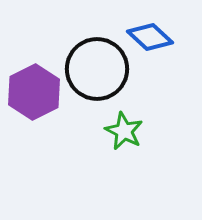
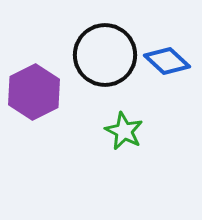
blue diamond: moved 17 px right, 24 px down
black circle: moved 8 px right, 14 px up
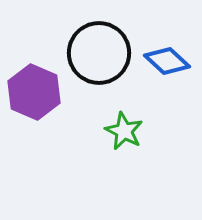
black circle: moved 6 px left, 2 px up
purple hexagon: rotated 10 degrees counterclockwise
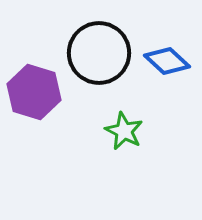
purple hexagon: rotated 6 degrees counterclockwise
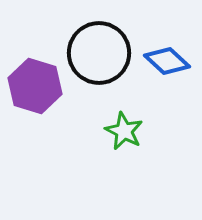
purple hexagon: moved 1 px right, 6 px up
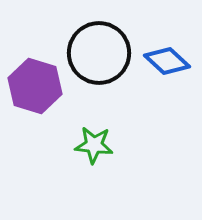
green star: moved 30 px left, 14 px down; rotated 21 degrees counterclockwise
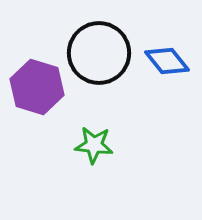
blue diamond: rotated 9 degrees clockwise
purple hexagon: moved 2 px right, 1 px down
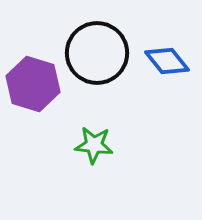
black circle: moved 2 px left
purple hexagon: moved 4 px left, 3 px up
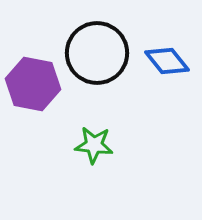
purple hexagon: rotated 6 degrees counterclockwise
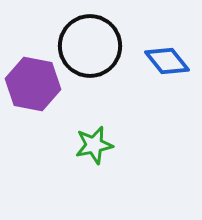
black circle: moved 7 px left, 7 px up
green star: rotated 18 degrees counterclockwise
